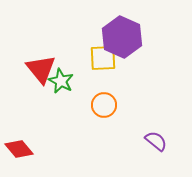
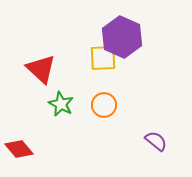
red triangle: rotated 8 degrees counterclockwise
green star: moved 23 px down
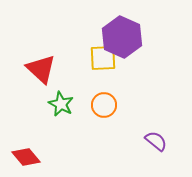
red diamond: moved 7 px right, 8 px down
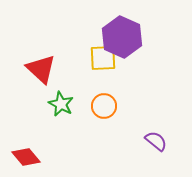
orange circle: moved 1 px down
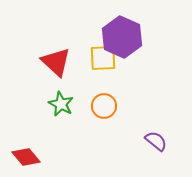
red triangle: moved 15 px right, 7 px up
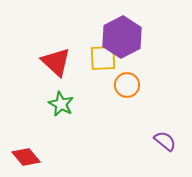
purple hexagon: rotated 9 degrees clockwise
orange circle: moved 23 px right, 21 px up
purple semicircle: moved 9 px right
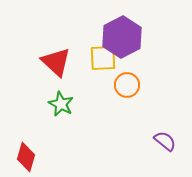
red diamond: rotated 56 degrees clockwise
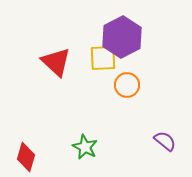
green star: moved 24 px right, 43 px down
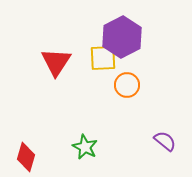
red triangle: rotated 20 degrees clockwise
